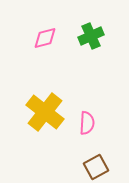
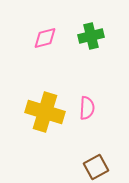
green cross: rotated 10 degrees clockwise
yellow cross: rotated 21 degrees counterclockwise
pink semicircle: moved 15 px up
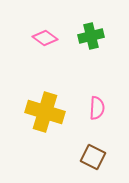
pink diamond: rotated 50 degrees clockwise
pink semicircle: moved 10 px right
brown square: moved 3 px left, 10 px up; rotated 35 degrees counterclockwise
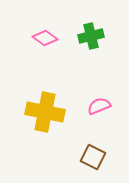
pink semicircle: moved 2 px right, 2 px up; rotated 115 degrees counterclockwise
yellow cross: rotated 6 degrees counterclockwise
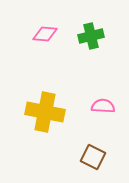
pink diamond: moved 4 px up; rotated 30 degrees counterclockwise
pink semicircle: moved 4 px right; rotated 25 degrees clockwise
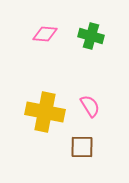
green cross: rotated 30 degrees clockwise
pink semicircle: moved 13 px left; rotated 55 degrees clockwise
brown square: moved 11 px left, 10 px up; rotated 25 degrees counterclockwise
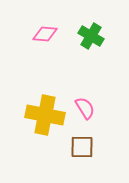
green cross: rotated 15 degrees clockwise
pink semicircle: moved 5 px left, 2 px down
yellow cross: moved 3 px down
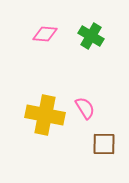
brown square: moved 22 px right, 3 px up
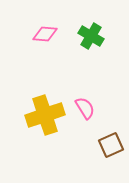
yellow cross: rotated 30 degrees counterclockwise
brown square: moved 7 px right, 1 px down; rotated 25 degrees counterclockwise
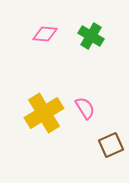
yellow cross: moved 1 px left, 2 px up; rotated 12 degrees counterclockwise
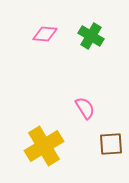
yellow cross: moved 33 px down
brown square: moved 1 px up; rotated 20 degrees clockwise
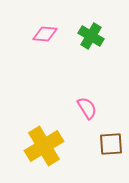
pink semicircle: moved 2 px right
